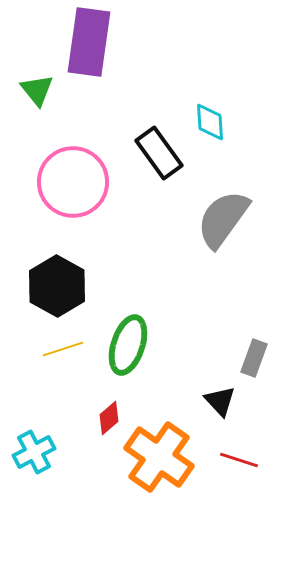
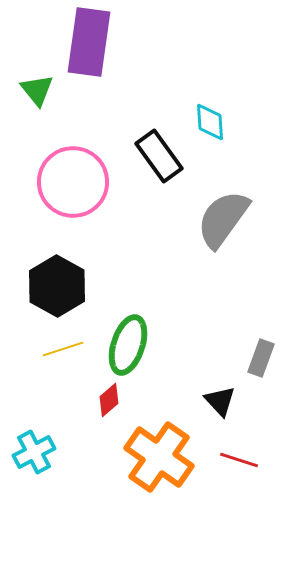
black rectangle: moved 3 px down
gray rectangle: moved 7 px right
red diamond: moved 18 px up
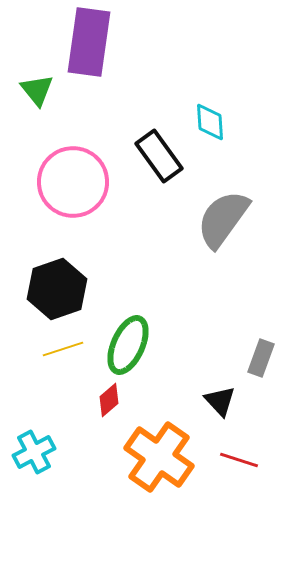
black hexagon: moved 3 px down; rotated 12 degrees clockwise
green ellipse: rotated 6 degrees clockwise
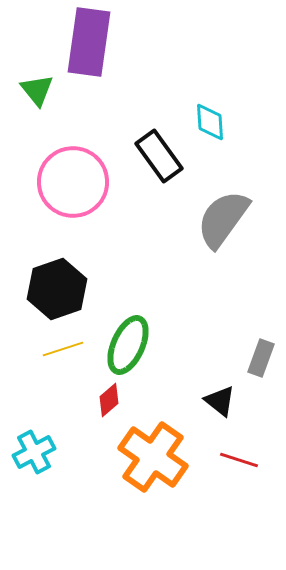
black triangle: rotated 8 degrees counterclockwise
orange cross: moved 6 px left
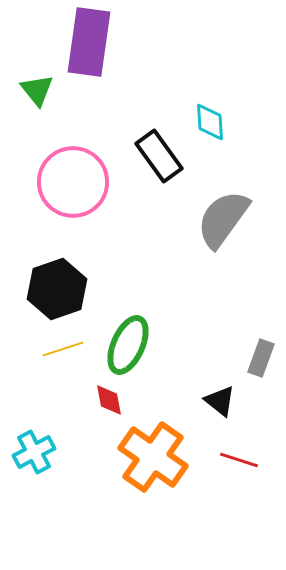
red diamond: rotated 60 degrees counterclockwise
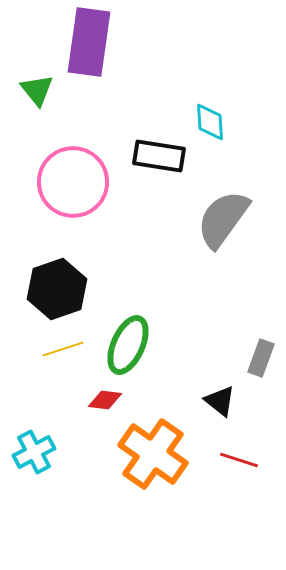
black rectangle: rotated 45 degrees counterclockwise
red diamond: moved 4 px left; rotated 72 degrees counterclockwise
orange cross: moved 3 px up
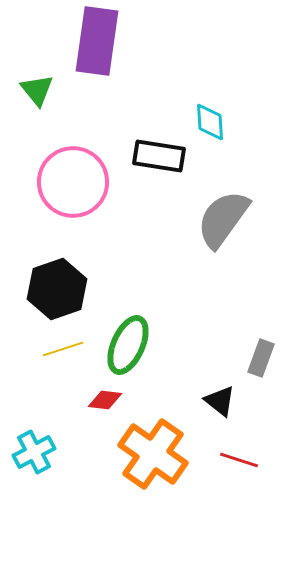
purple rectangle: moved 8 px right, 1 px up
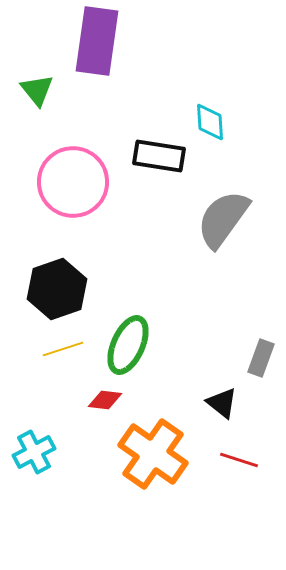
black triangle: moved 2 px right, 2 px down
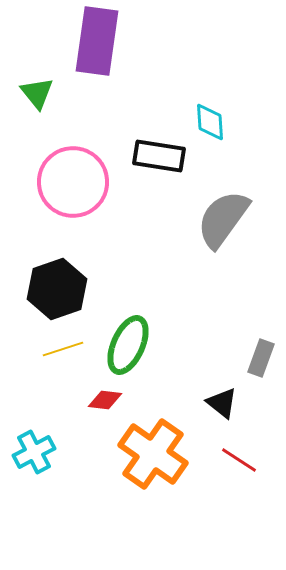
green triangle: moved 3 px down
red line: rotated 15 degrees clockwise
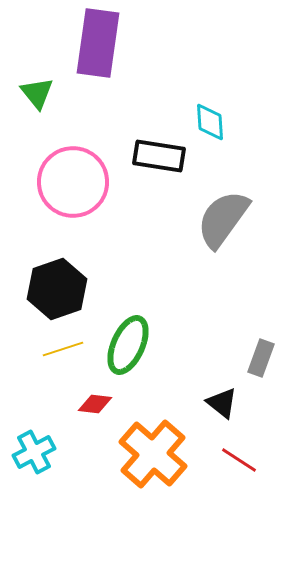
purple rectangle: moved 1 px right, 2 px down
red diamond: moved 10 px left, 4 px down
orange cross: rotated 6 degrees clockwise
